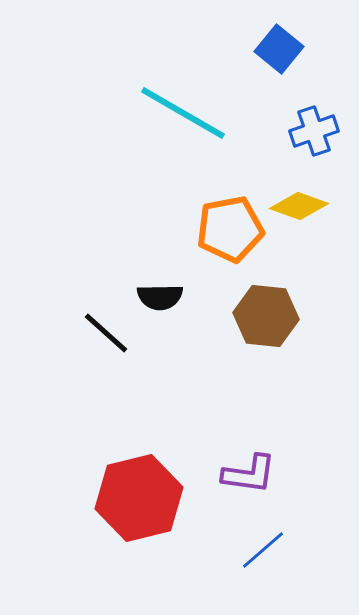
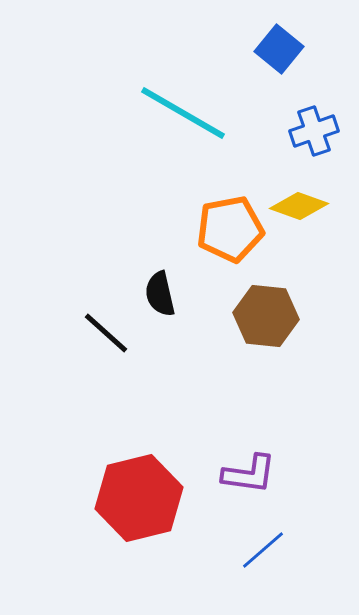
black semicircle: moved 3 px up; rotated 78 degrees clockwise
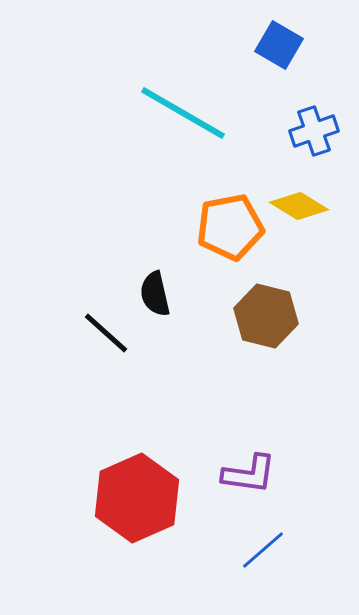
blue square: moved 4 px up; rotated 9 degrees counterclockwise
yellow diamond: rotated 12 degrees clockwise
orange pentagon: moved 2 px up
black semicircle: moved 5 px left
brown hexagon: rotated 8 degrees clockwise
red hexagon: moved 2 px left; rotated 10 degrees counterclockwise
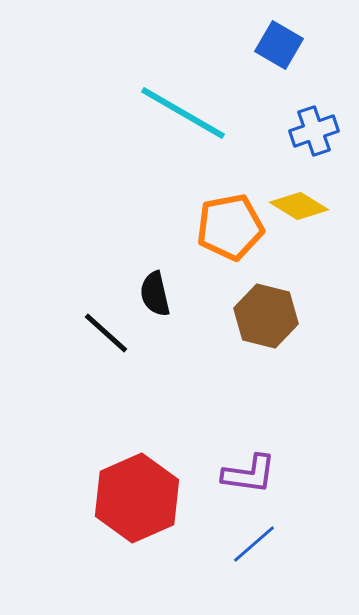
blue line: moved 9 px left, 6 px up
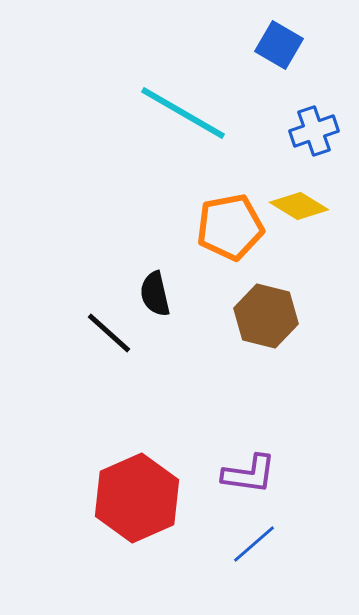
black line: moved 3 px right
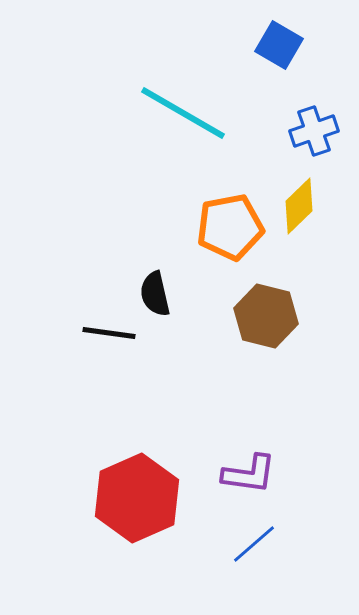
yellow diamond: rotated 76 degrees counterclockwise
black line: rotated 34 degrees counterclockwise
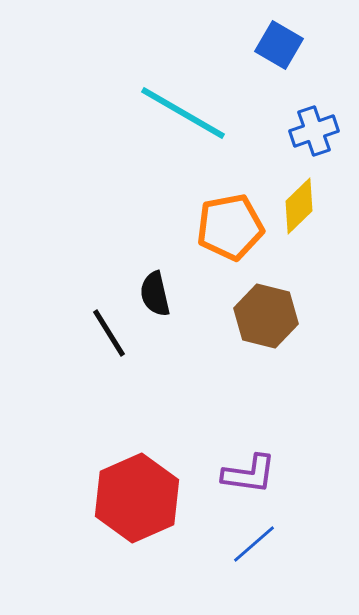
black line: rotated 50 degrees clockwise
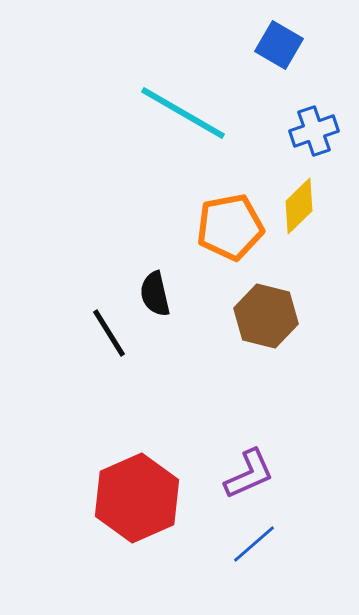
purple L-shape: rotated 32 degrees counterclockwise
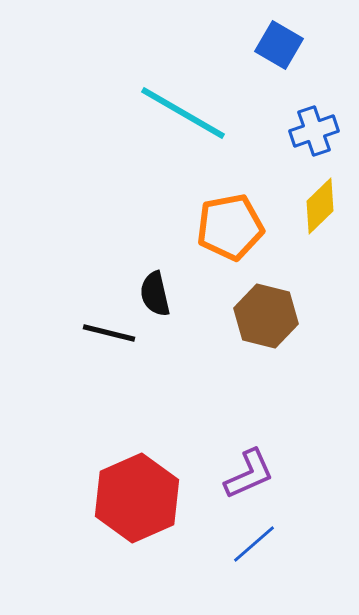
yellow diamond: moved 21 px right
black line: rotated 44 degrees counterclockwise
